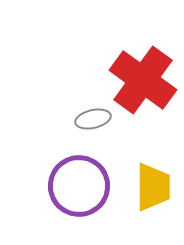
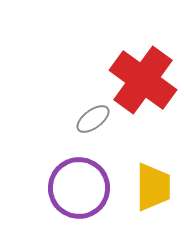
gray ellipse: rotated 24 degrees counterclockwise
purple circle: moved 2 px down
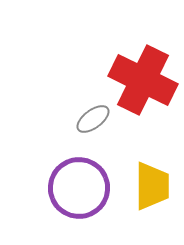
red cross: rotated 10 degrees counterclockwise
yellow trapezoid: moved 1 px left, 1 px up
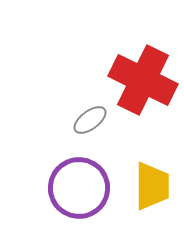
gray ellipse: moved 3 px left, 1 px down
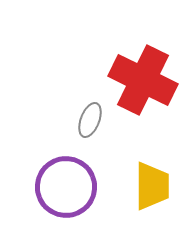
gray ellipse: rotated 32 degrees counterclockwise
purple circle: moved 13 px left, 1 px up
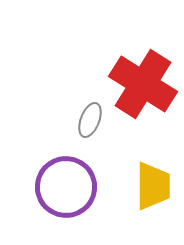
red cross: moved 4 px down; rotated 6 degrees clockwise
yellow trapezoid: moved 1 px right
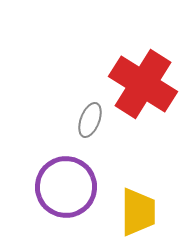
yellow trapezoid: moved 15 px left, 26 px down
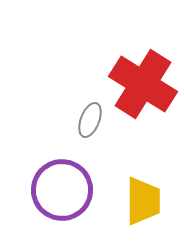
purple circle: moved 4 px left, 3 px down
yellow trapezoid: moved 5 px right, 11 px up
